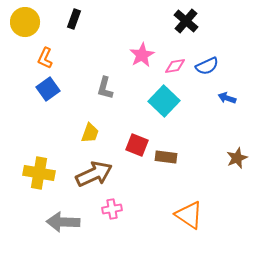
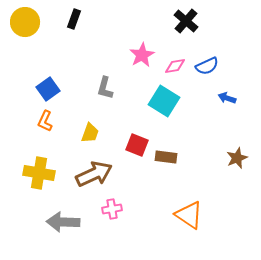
orange L-shape: moved 63 px down
cyan square: rotated 12 degrees counterclockwise
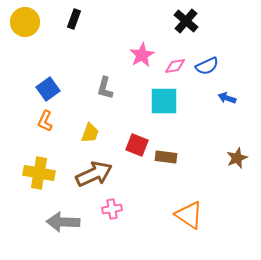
cyan square: rotated 32 degrees counterclockwise
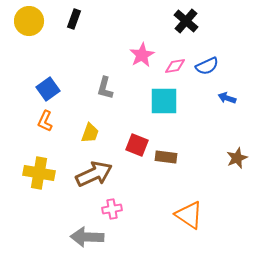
yellow circle: moved 4 px right, 1 px up
gray arrow: moved 24 px right, 15 px down
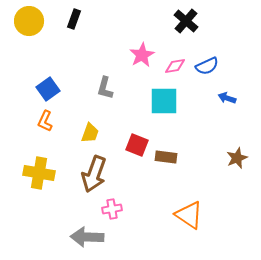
brown arrow: rotated 135 degrees clockwise
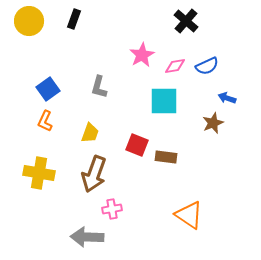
gray L-shape: moved 6 px left, 1 px up
brown star: moved 24 px left, 35 px up
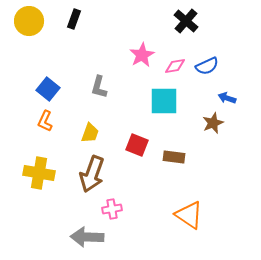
blue square: rotated 15 degrees counterclockwise
brown rectangle: moved 8 px right
brown arrow: moved 2 px left
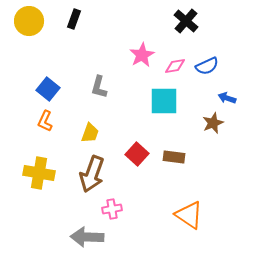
red square: moved 9 px down; rotated 20 degrees clockwise
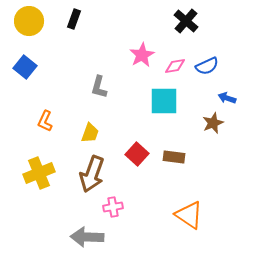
blue square: moved 23 px left, 22 px up
yellow cross: rotated 32 degrees counterclockwise
pink cross: moved 1 px right, 2 px up
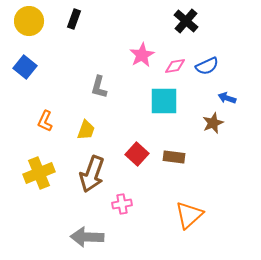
yellow trapezoid: moved 4 px left, 3 px up
pink cross: moved 9 px right, 3 px up
orange triangle: rotated 44 degrees clockwise
